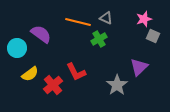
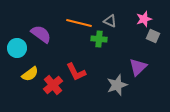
gray triangle: moved 4 px right, 3 px down
orange line: moved 1 px right, 1 px down
green cross: rotated 35 degrees clockwise
purple triangle: moved 1 px left
gray star: rotated 15 degrees clockwise
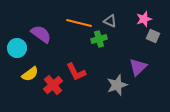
green cross: rotated 21 degrees counterclockwise
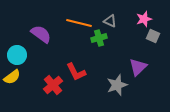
green cross: moved 1 px up
cyan circle: moved 7 px down
yellow semicircle: moved 18 px left, 3 px down
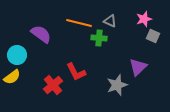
green cross: rotated 21 degrees clockwise
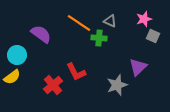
orange line: rotated 20 degrees clockwise
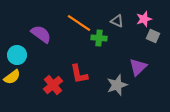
gray triangle: moved 7 px right
red L-shape: moved 3 px right, 2 px down; rotated 15 degrees clockwise
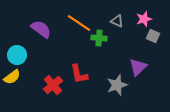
purple semicircle: moved 5 px up
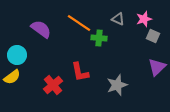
gray triangle: moved 1 px right, 2 px up
purple triangle: moved 19 px right
red L-shape: moved 1 px right, 2 px up
